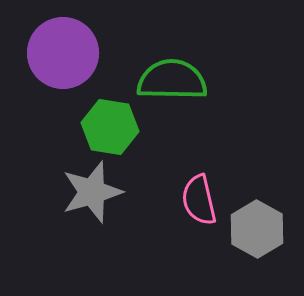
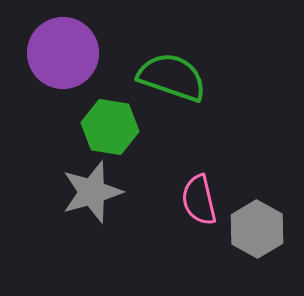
green semicircle: moved 3 px up; rotated 18 degrees clockwise
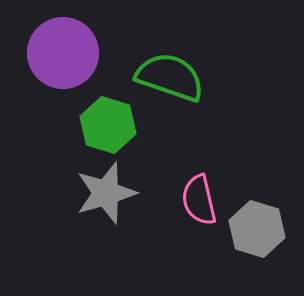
green semicircle: moved 2 px left
green hexagon: moved 2 px left, 2 px up; rotated 8 degrees clockwise
gray star: moved 14 px right, 1 px down
gray hexagon: rotated 12 degrees counterclockwise
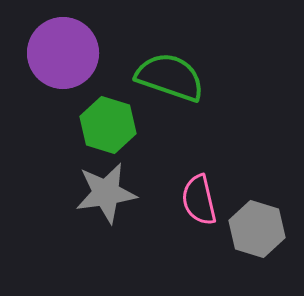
gray star: rotated 8 degrees clockwise
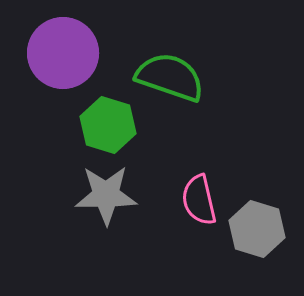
gray star: moved 2 px down; rotated 8 degrees clockwise
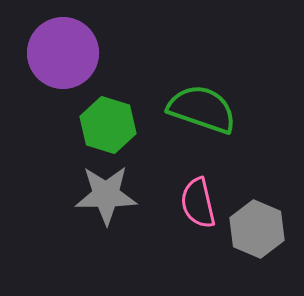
green semicircle: moved 32 px right, 32 px down
pink semicircle: moved 1 px left, 3 px down
gray hexagon: rotated 6 degrees clockwise
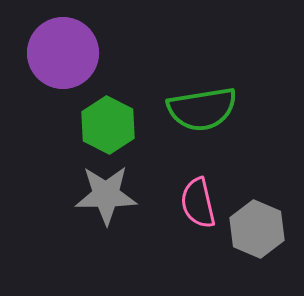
green semicircle: rotated 152 degrees clockwise
green hexagon: rotated 10 degrees clockwise
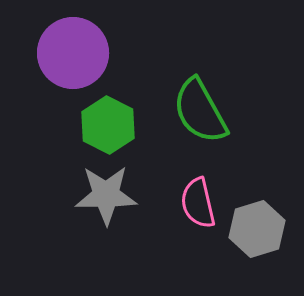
purple circle: moved 10 px right
green semicircle: moved 2 px left, 2 px down; rotated 70 degrees clockwise
gray hexagon: rotated 20 degrees clockwise
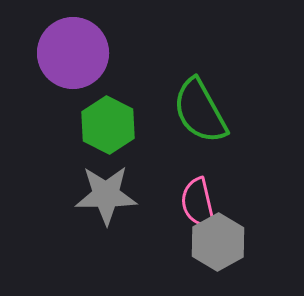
gray hexagon: moved 39 px left, 13 px down; rotated 12 degrees counterclockwise
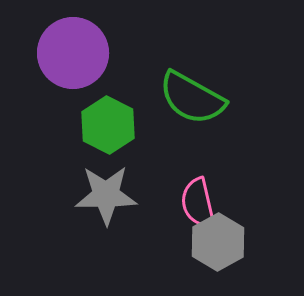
green semicircle: moved 8 px left, 13 px up; rotated 32 degrees counterclockwise
